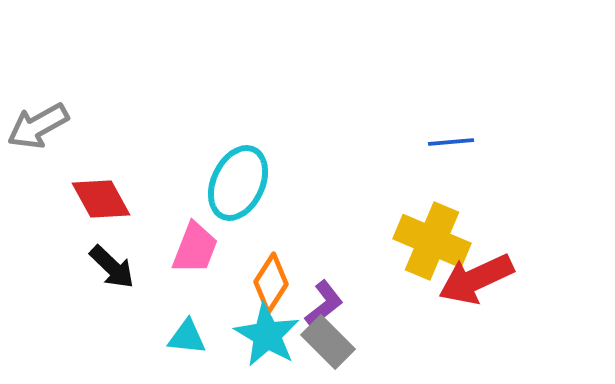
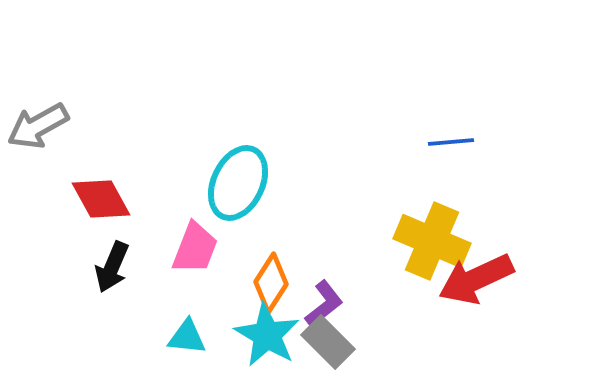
black arrow: rotated 69 degrees clockwise
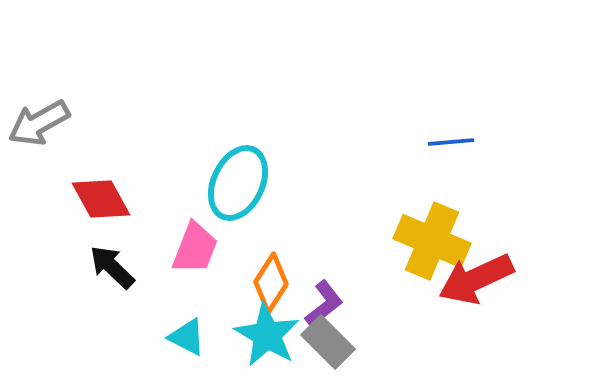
gray arrow: moved 1 px right, 3 px up
black arrow: rotated 111 degrees clockwise
cyan triangle: rotated 21 degrees clockwise
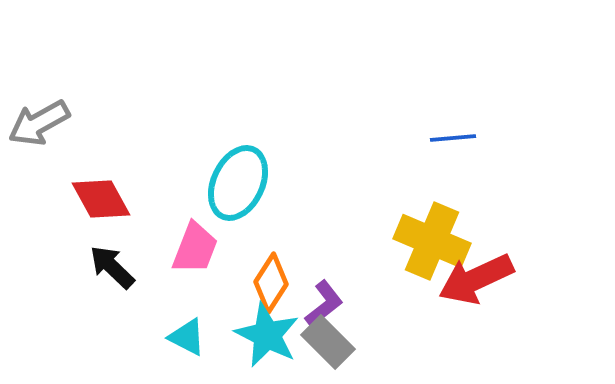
blue line: moved 2 px right, 4 px up
cyan star: rotated 4 degrees counterclockwise
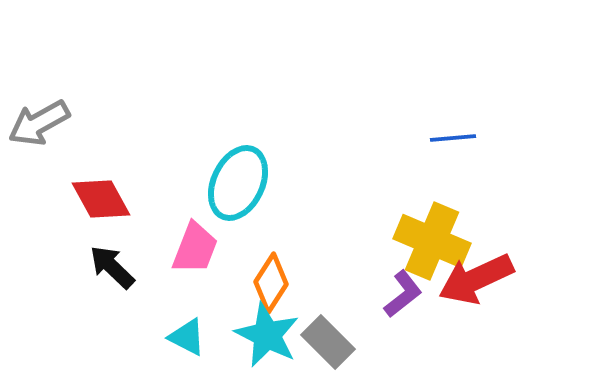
purple L-shape: moved 79 px right, 10 px up
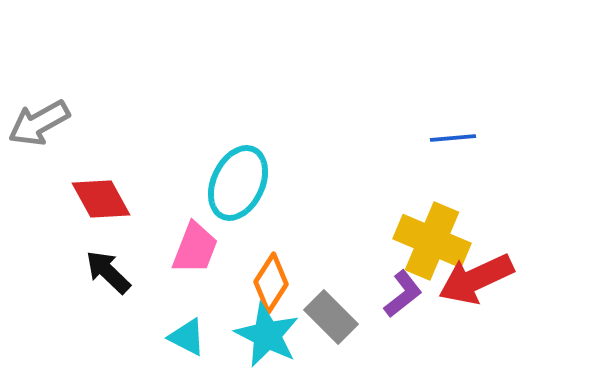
black arrow: moved 4 px left, 5 px down
gray rectangle: moved 3 px right, 25 px up
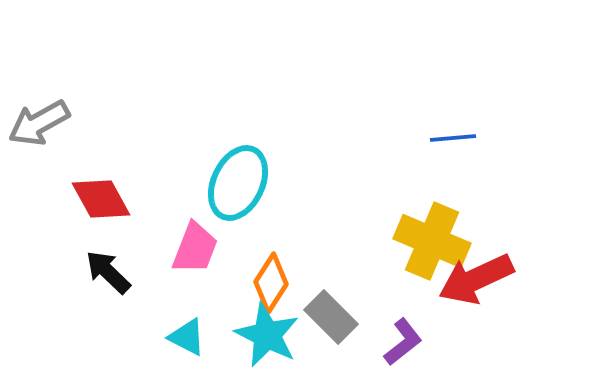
purple L-shape: moved 48 px down
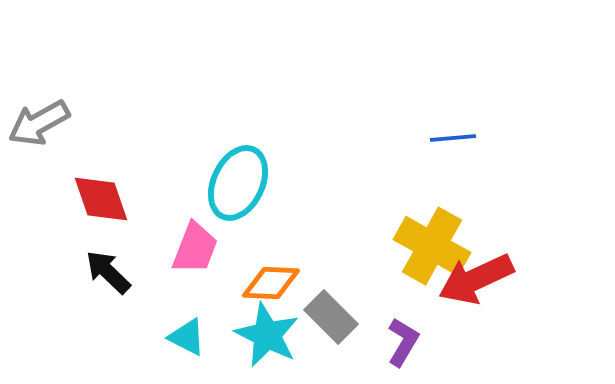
red diamond: rotated 10 degrees clockwise
yellow cross: moved 5 px down; rotated 6 degrees clockwise
orange diamond: rotated 60 degrees clockwise
purple L-shape: rotated 21 degrees counterclockwise
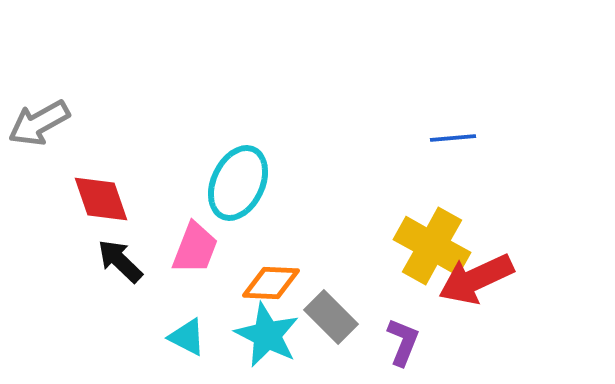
black arrow: moved 12 px right, 11 px up
purple L-shape: rotated 9 degrees counterclockwise
